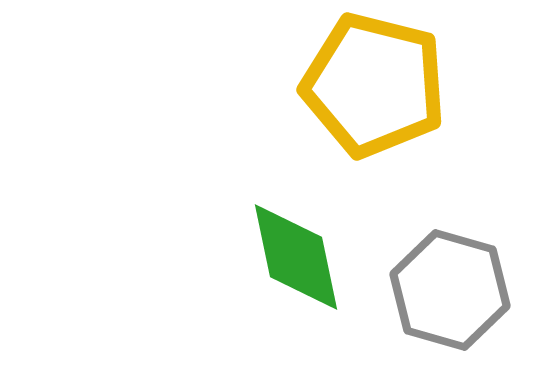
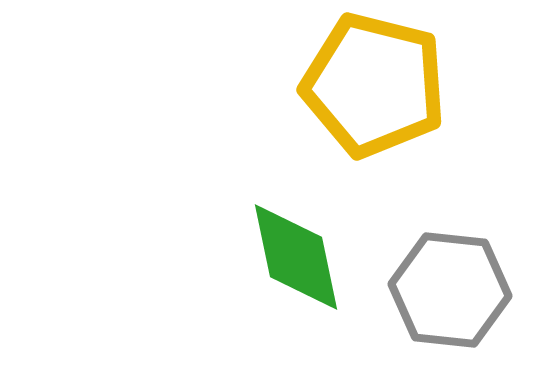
gray hexagon: rotated 10 degrees counterclockwise
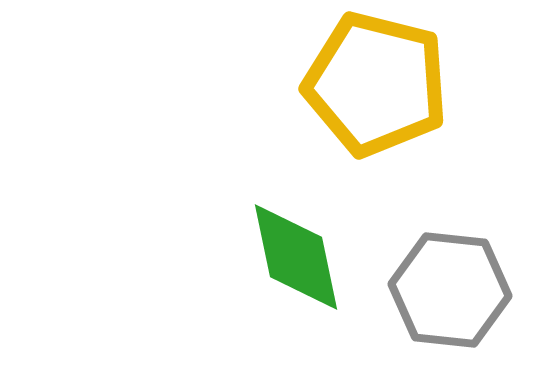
yellow pentagon: moved 2 px right, 1 px up
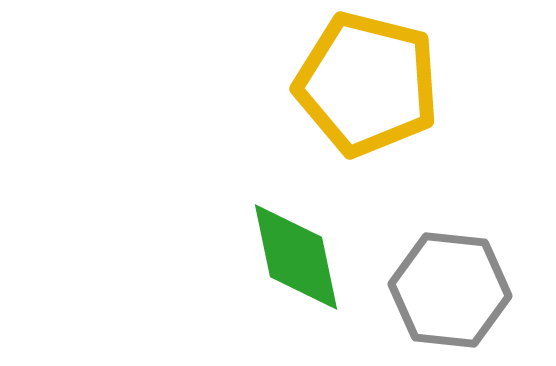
yellow pentagon: moved 9 px left
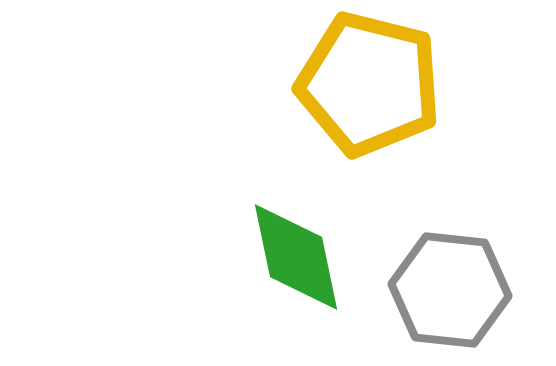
yellow pentagon: moved 2 px right
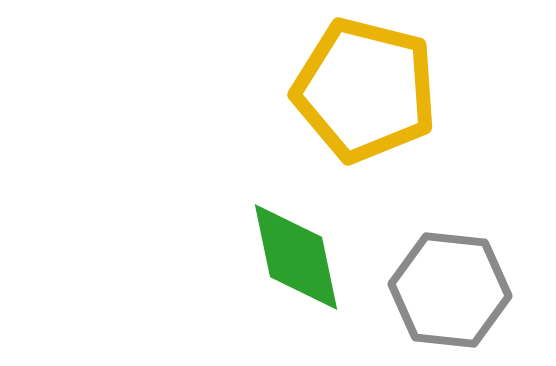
yellow pentagon: moved 4 px left, 6 px down
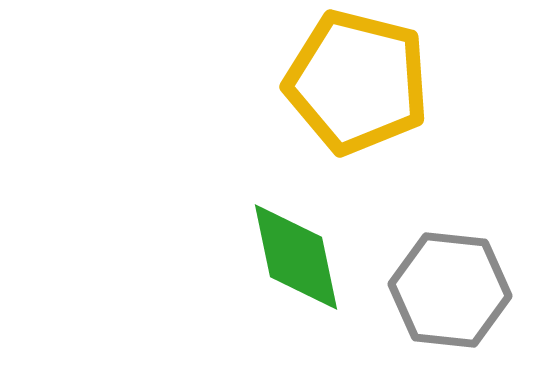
yellow pentagon: moved 8 px left, 8 px up
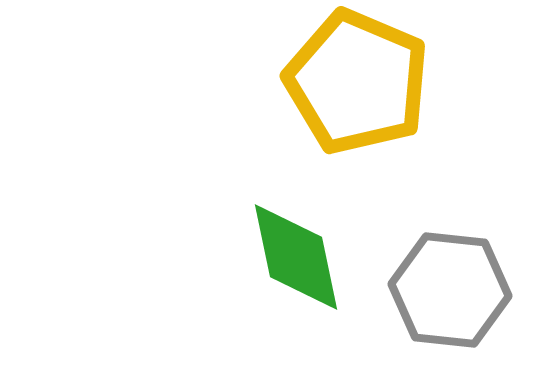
yellow pentagon: rotated 9 degrees clockwise
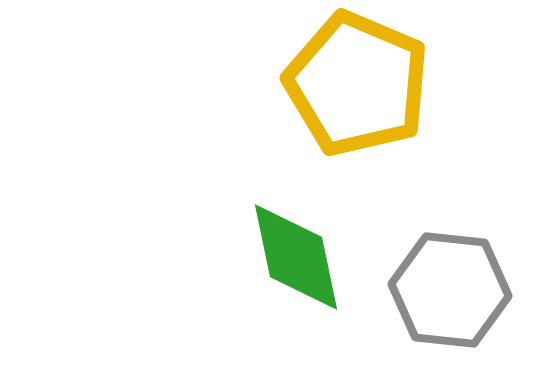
yellow pentagon: moved 2 px down
